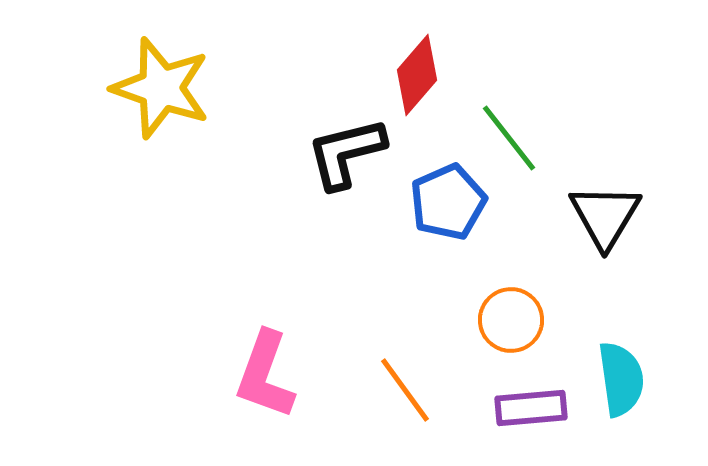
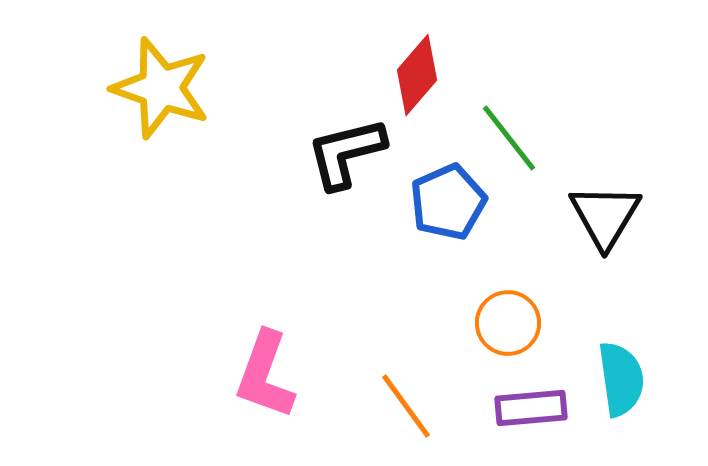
orange circle: moved 3 px left, 3 px down
orange line: moved 1 px right, 16 px down
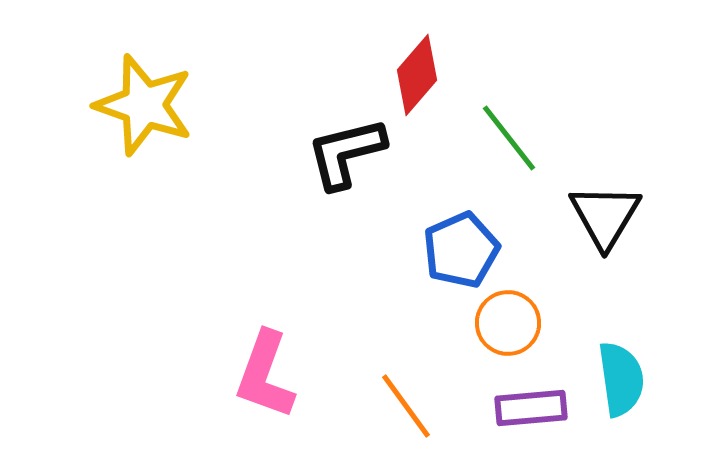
yellow star: moved 17 px left, 17 px down
blue pentagon: moved 13 px right, 48 px down
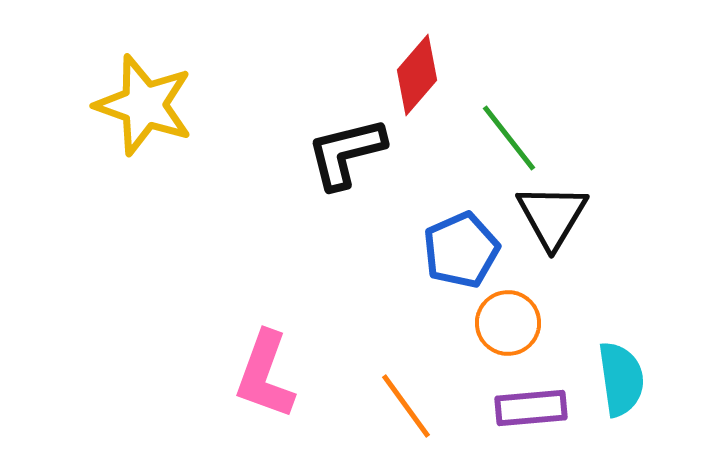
black triangle: moved 53 px left
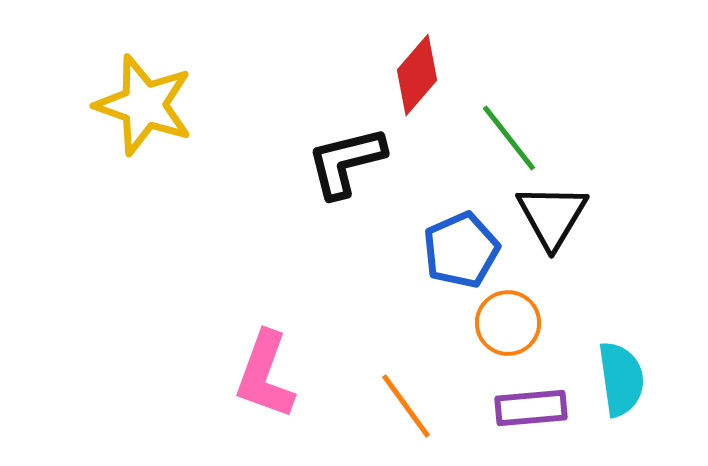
black L-shape: moved 9 px down
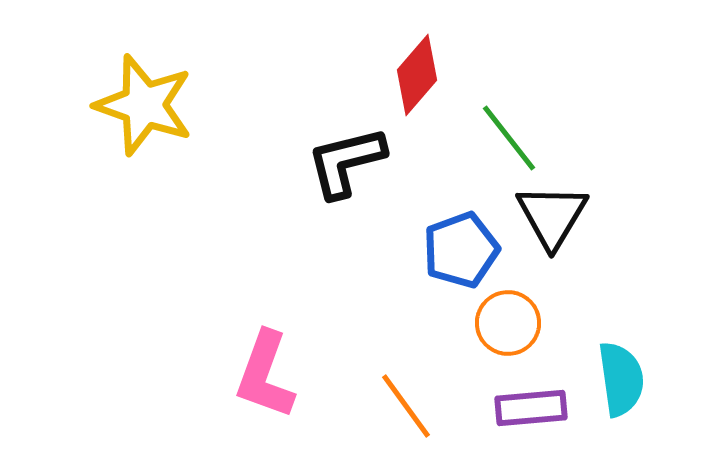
blue pentagon: rotated 4 degrees clockwise
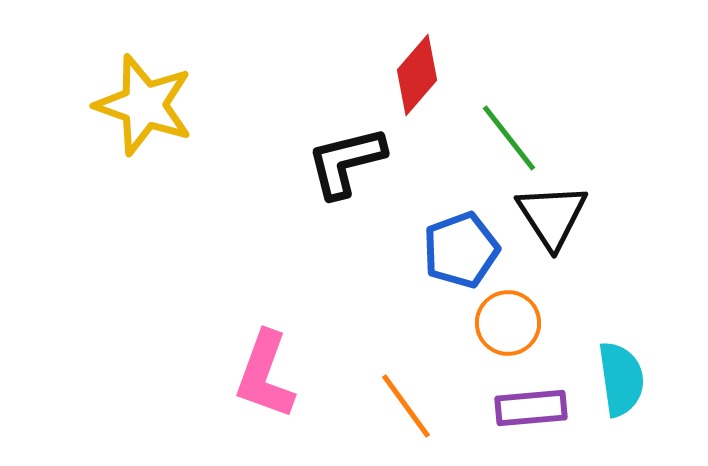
black triangle: rotated 4 degrees counterclockwise
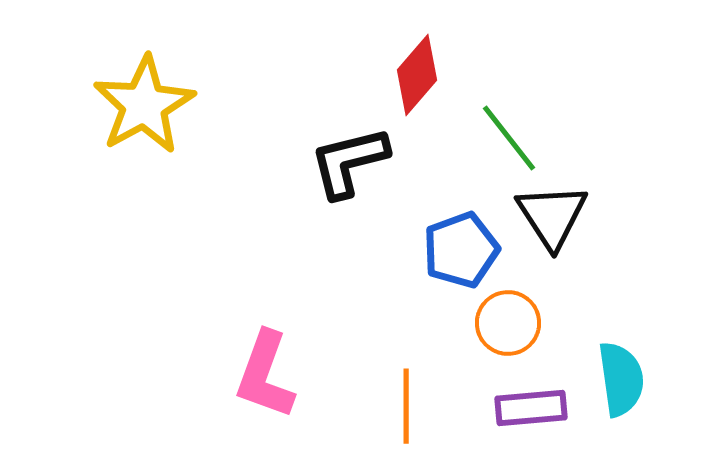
yellow star: rotated 24 degrees clockwise
black L-shape: moved 3 px right
orange line: rotated 36 degrees clockwise
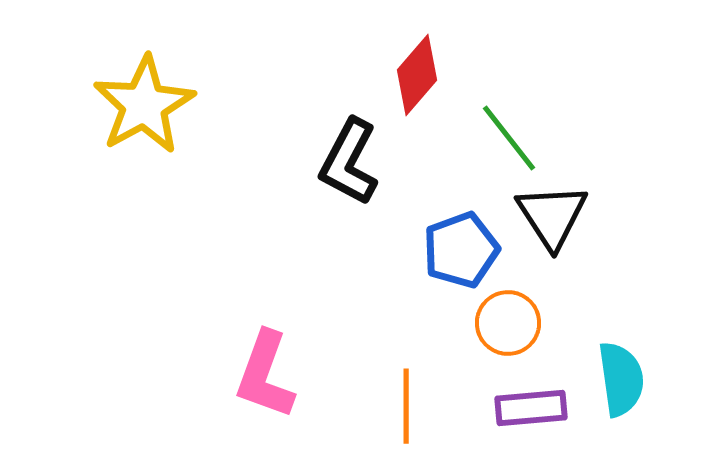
black L-shape: rotated 48 degrees counterclockwise
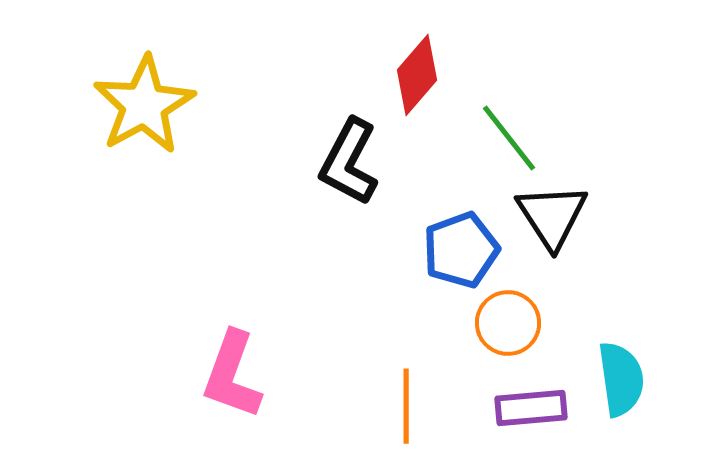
pink L-shape: moved 33 px left
